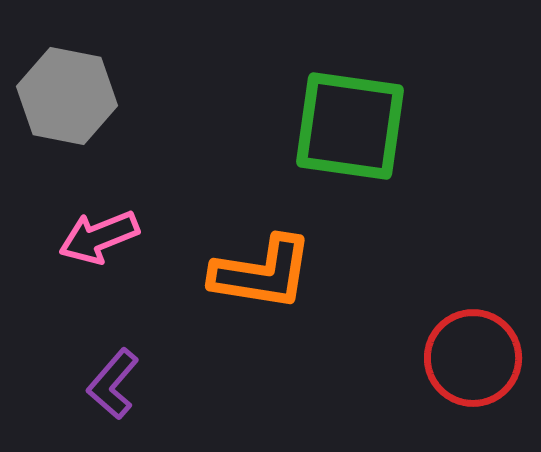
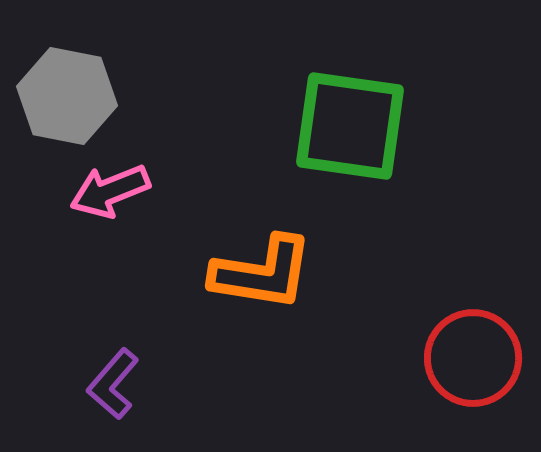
pink arrow: moved 11 px right, 46 px up
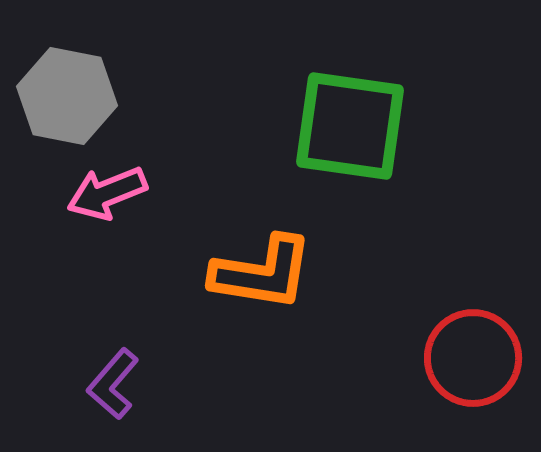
pink arrow: moved 3 px left, 2 px down
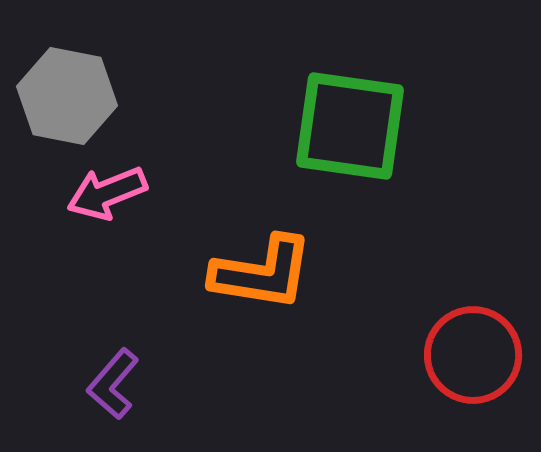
red circle: moved 3 px up
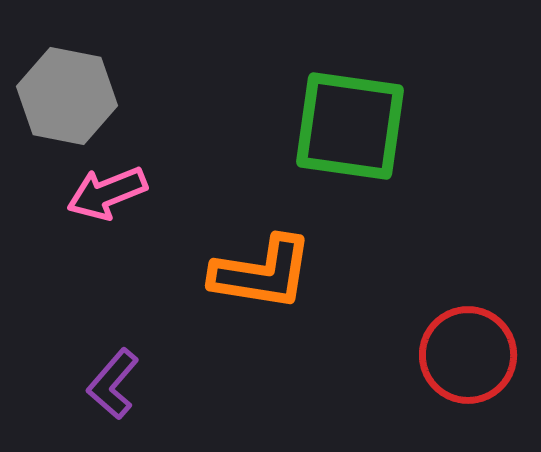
red circle: moved 5 px left
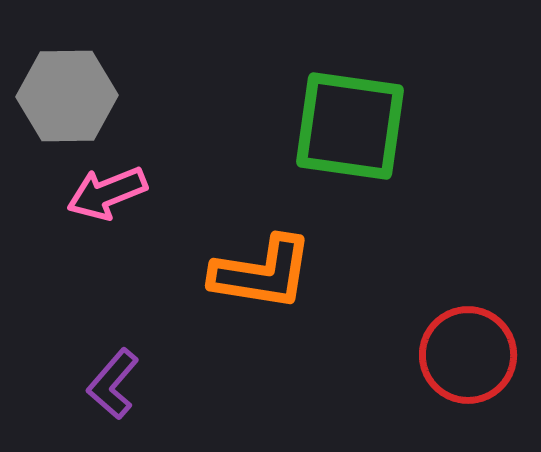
gray hexagon: rotated 12 degrees counterclockwise
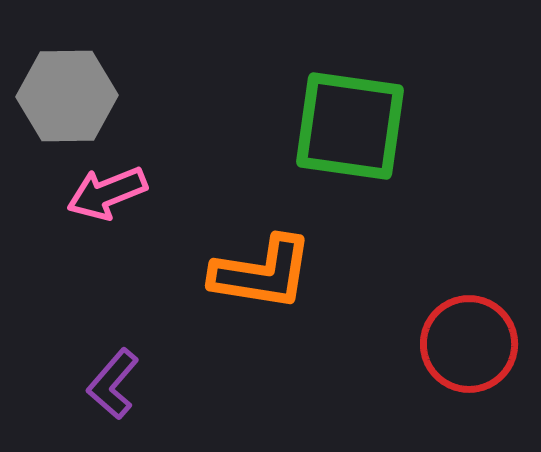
red circle: moved 1 px right, 11 px up
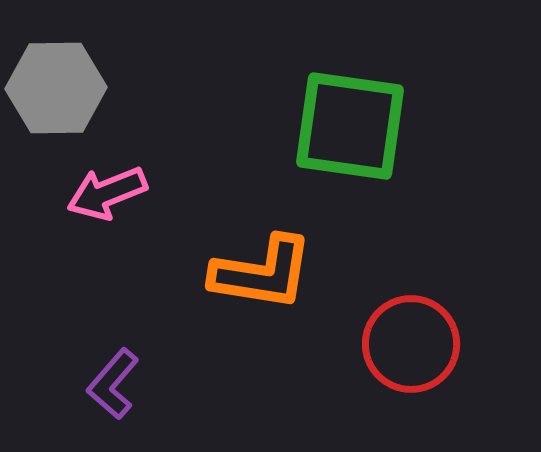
gray hexagon: moved 11 px left, 8 px up
red circle: moved 58 px left
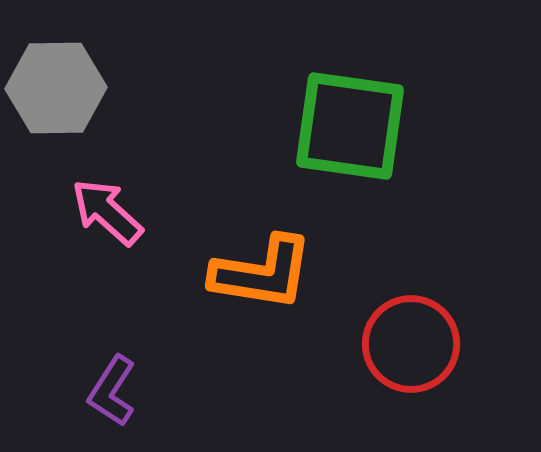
pink arrow: moved 19 px down; rotated 64 degrees clockwise
purple L-shape: moved 1 px left, 7 px down; rotated 8 degrees counterclockwise
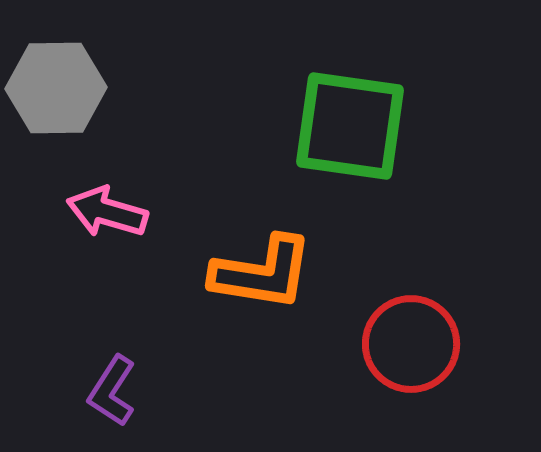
pink arrow: rotated 26 degrees counterclockwise
